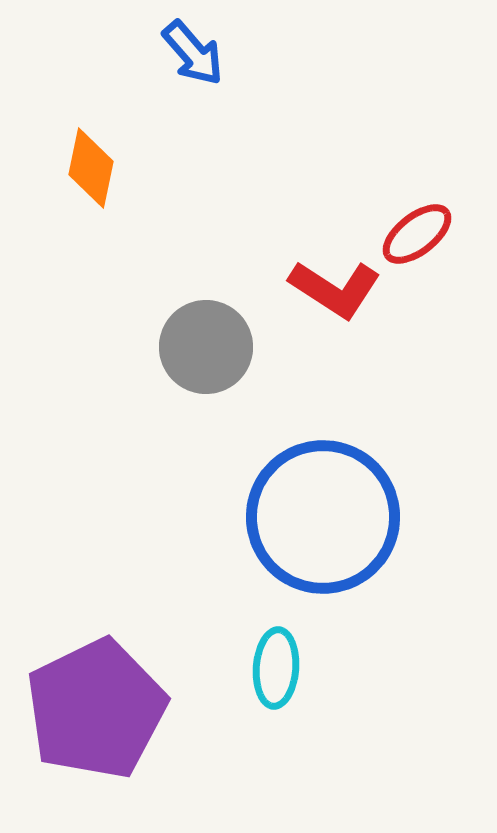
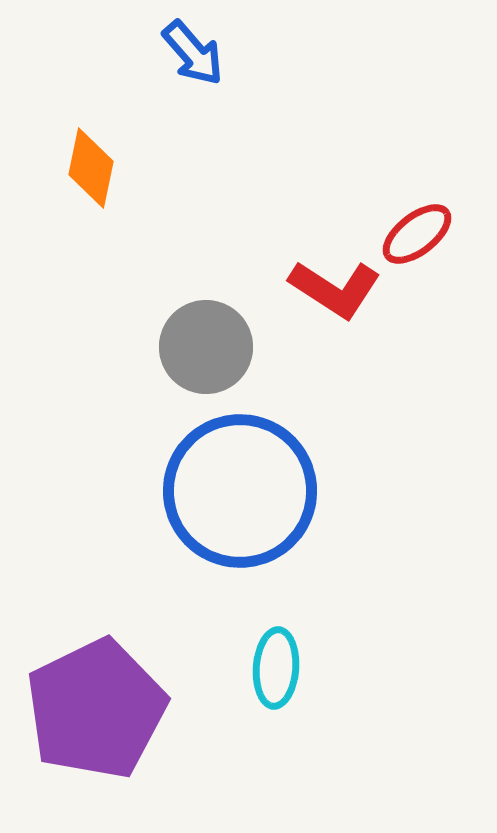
blue circle: moved 83 px left, 26 px up
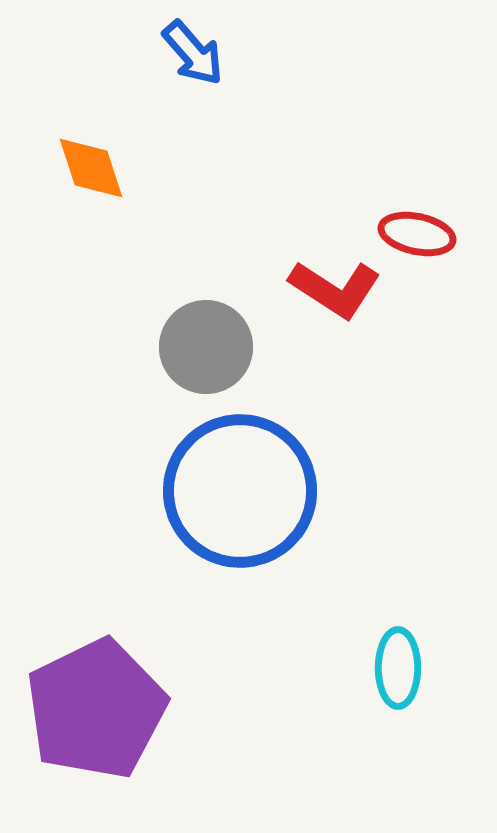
orange diamond: rotated 30 degrees counterclockwise
red ellipse: rotated 50 degrees clockwise
cyan ellipse: moved 122 px right; rotated 4 degrees counterclockwise
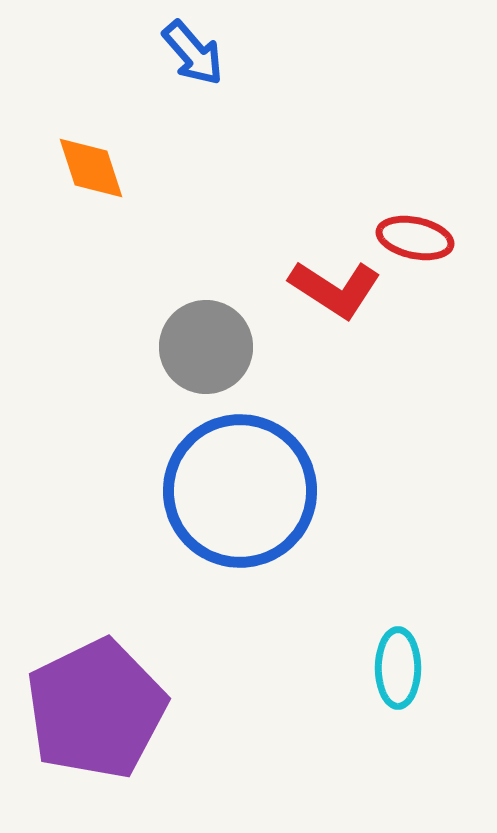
red ellipse: moved 2 px left, 4 px down
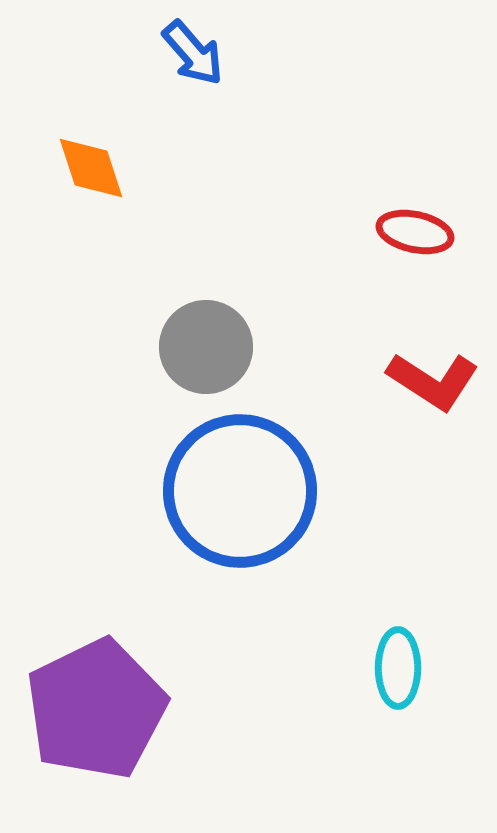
red ellipse: moved 6 px up
red L-shape: moved 98 px right, 92 px down
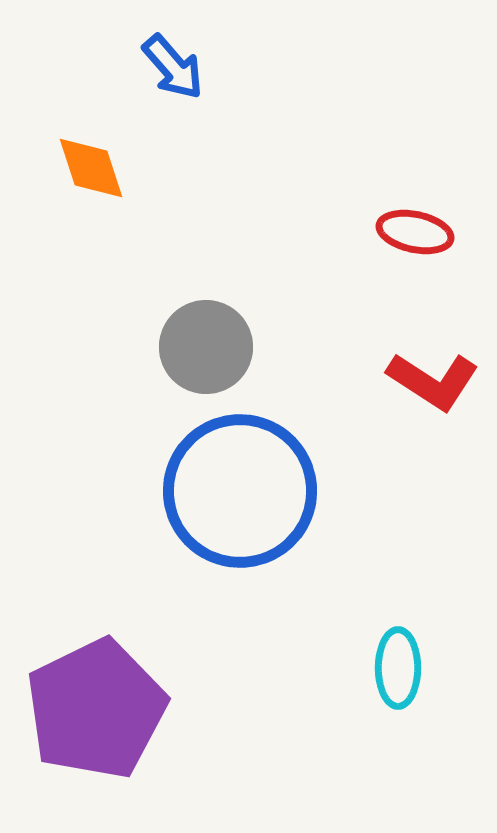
blue arrow: moved 20 px left, 14 px down
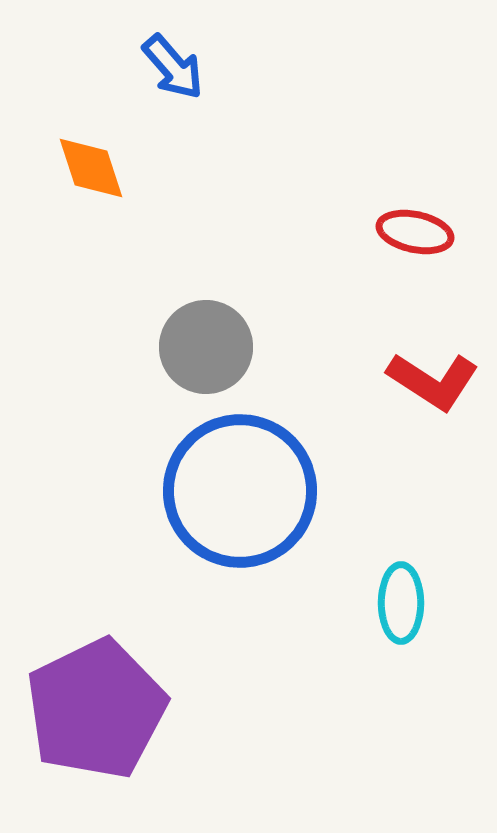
cyan ellipse: moved 3 px right, 65 px up
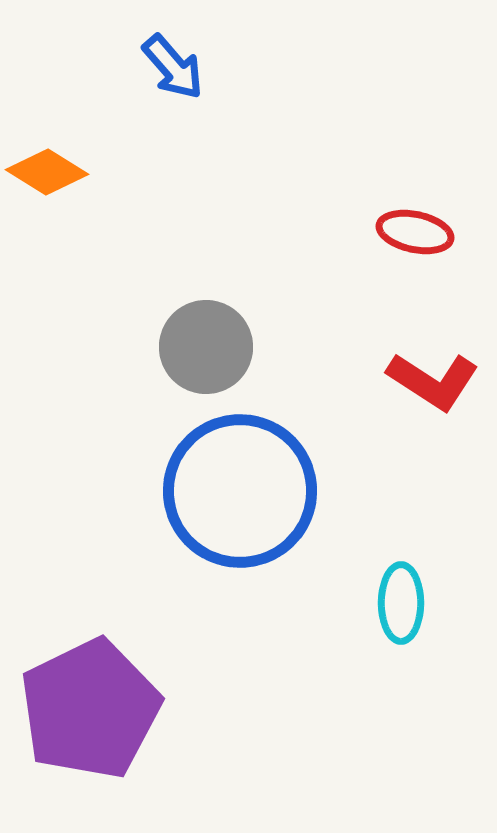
orange diamond: moved 44 px left, 4 px down; rotated 40 degrees counterclockwise
purple pentagon: moved 6 px left
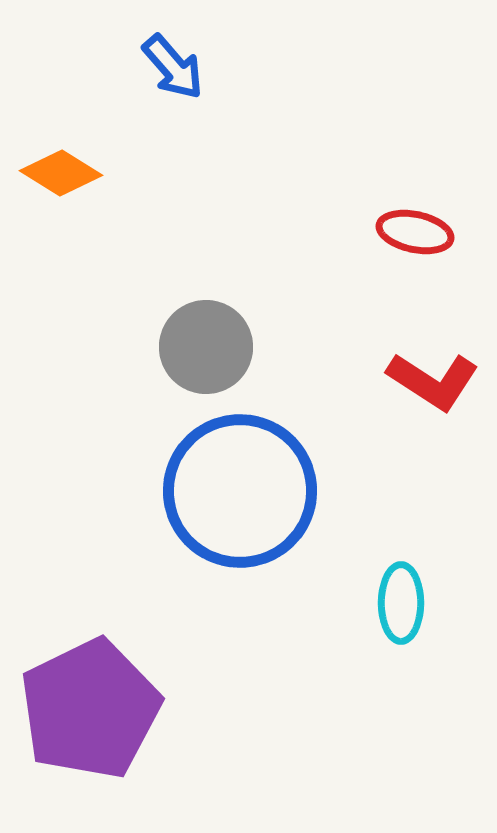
orange diamond: moved 14 px right, 1 px down
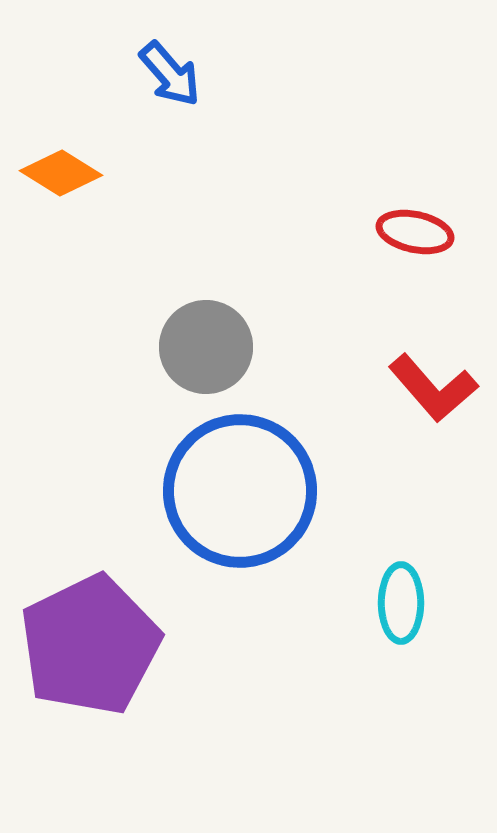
blue arrow: moved 3 px left, 7 px down
red L-shape: moved 7 px down; rotated 16 degrees clockwise
purple pentagon: moved 64 px up
